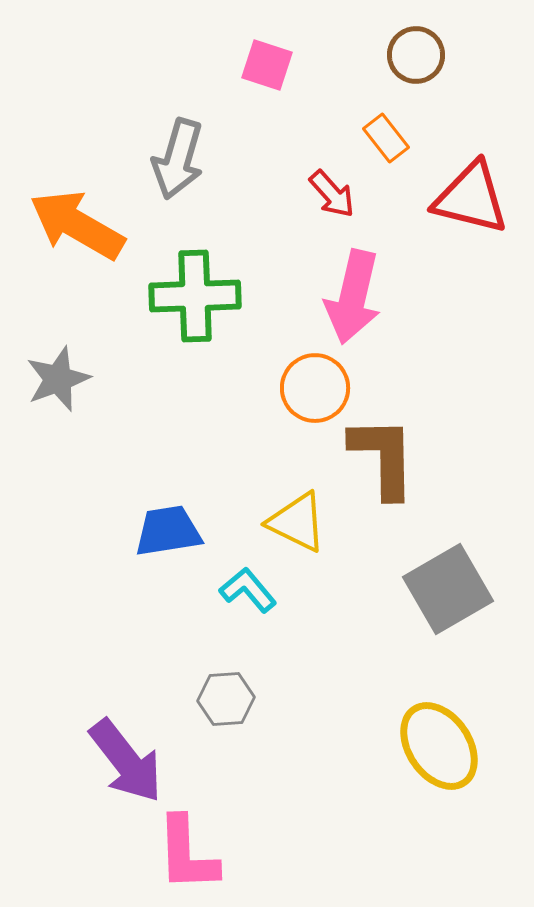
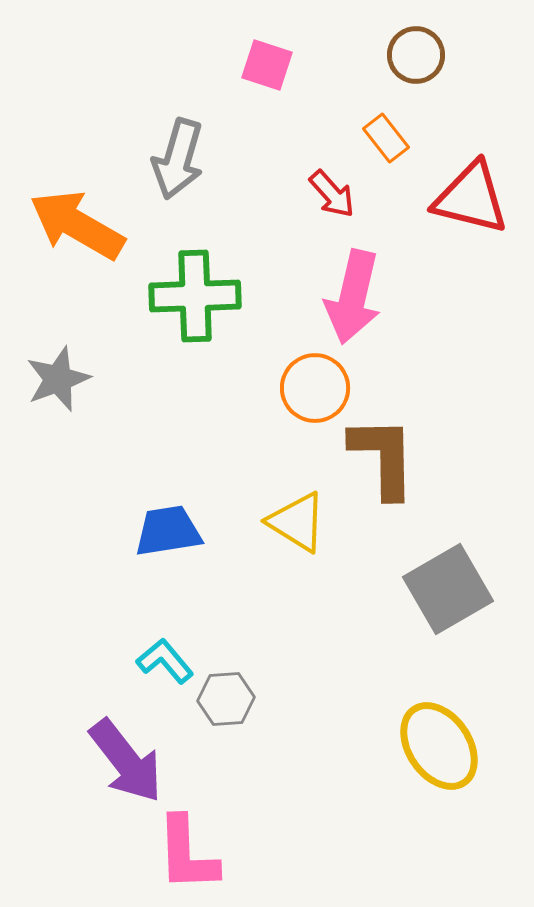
yellow triangle: rotated 6 degrees clockwise
cyan L-shape: moved 83 px left, 71 px down
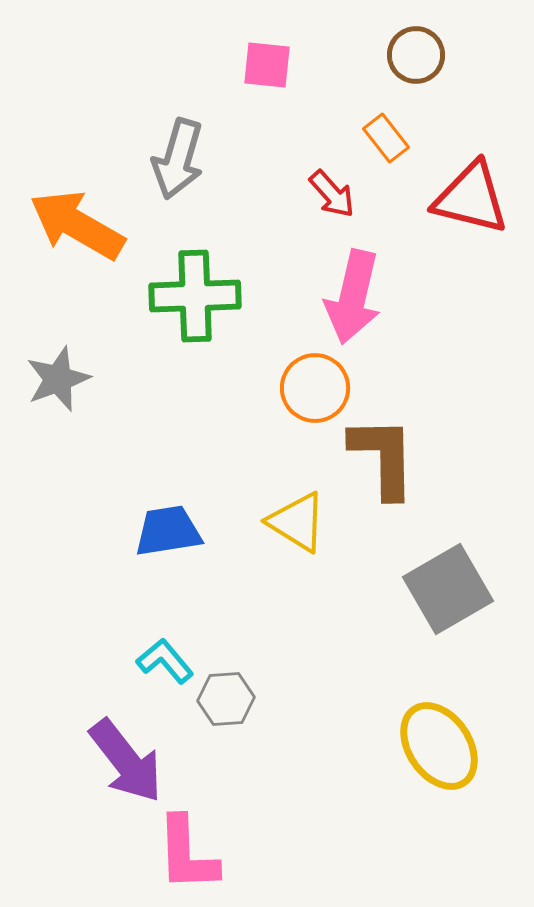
pink square: rotated 12 degrees counterclockwise
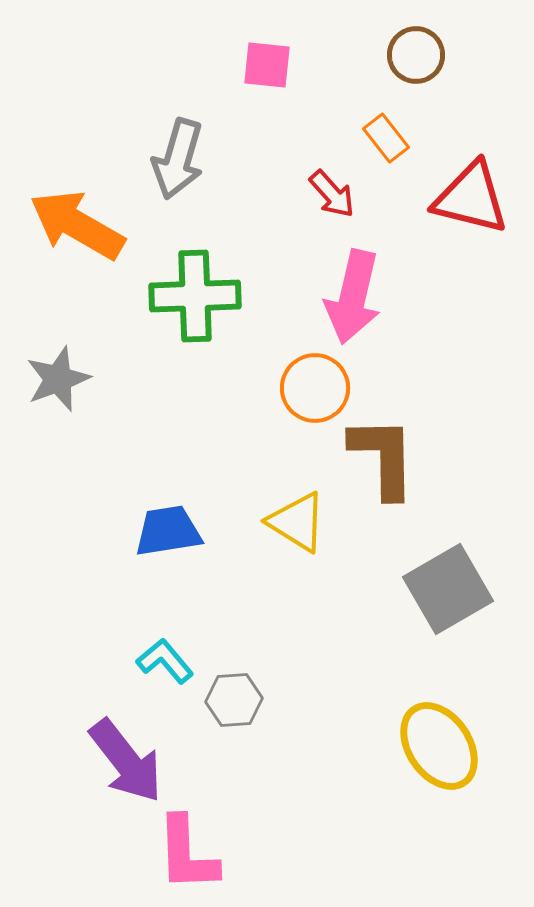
gray hexagon: moved 8 px right, 1 px down
